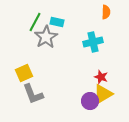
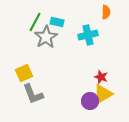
cyan cross: moved 5 px left, 7 px up
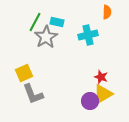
orange semicircle: moved 1 px right
